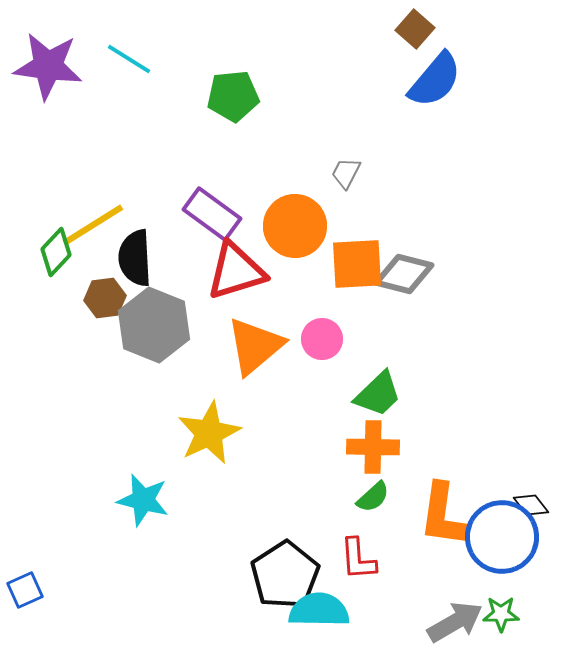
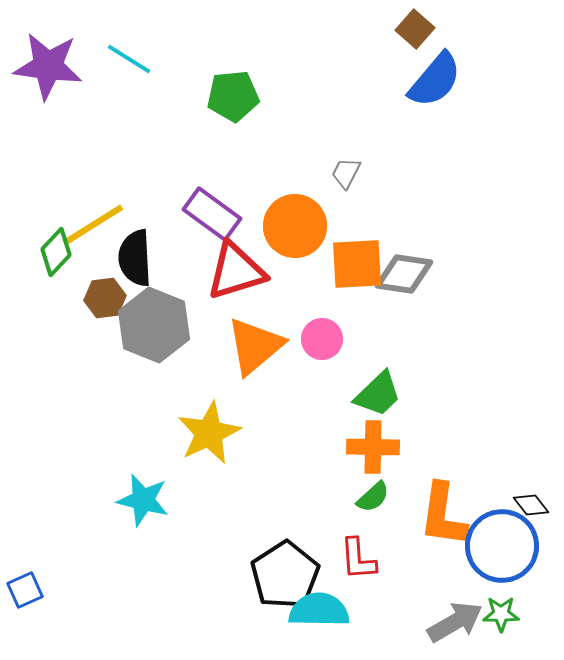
gray diamond: rotated 6 degrees counterclockwise
blue circle: moved 9 px down
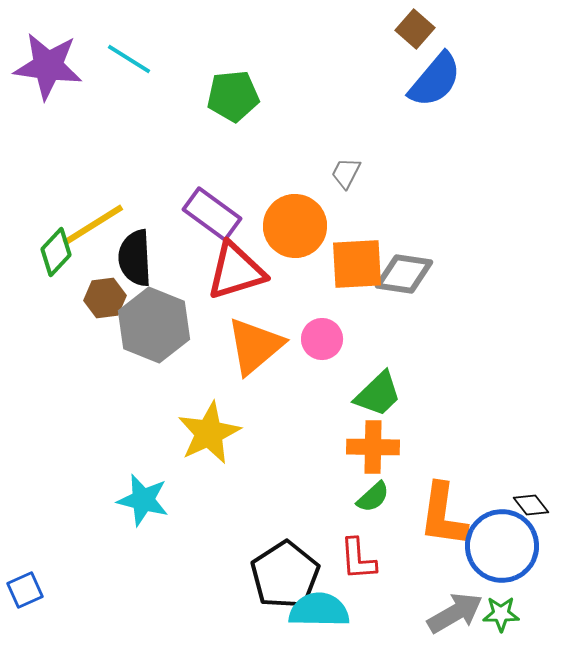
gray arrow: moved 9 px up
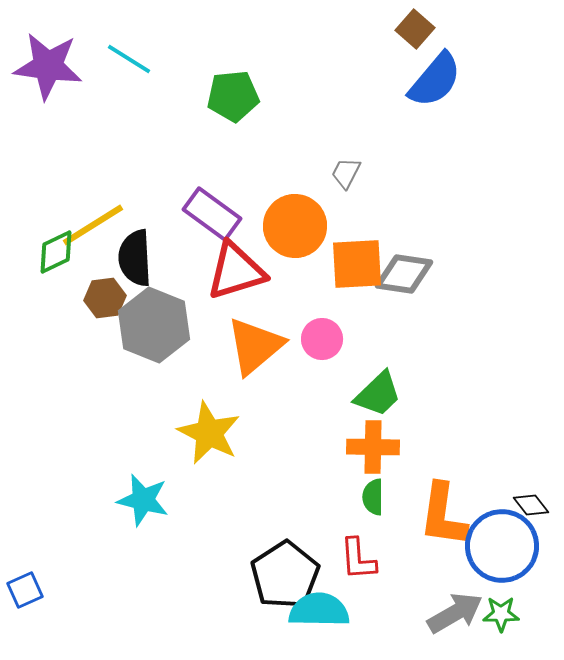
green diamond: rotated 21 degrees clockwise
yellow star: rotated 20 degrees counterclockwise
green semicircle: rotated 132 degrees clockwise
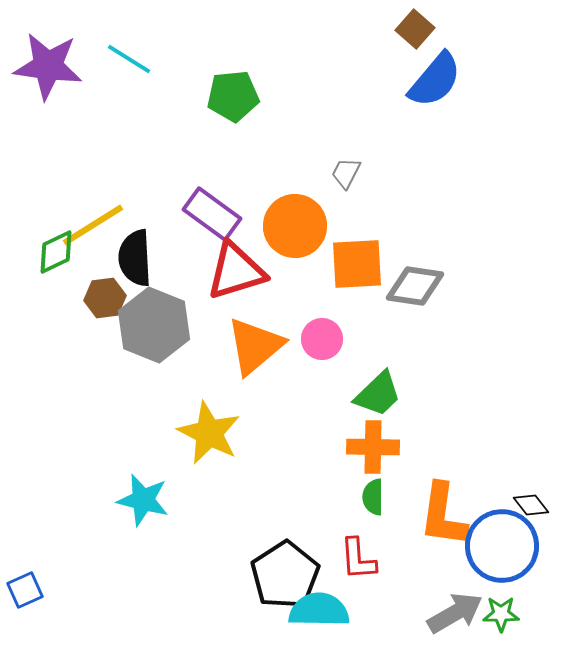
gray diamond: moved 11 px right, 12 px down
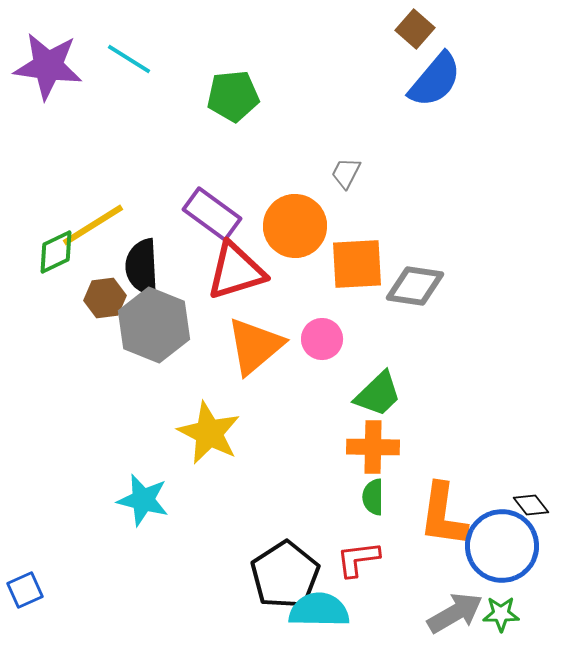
black semicircle: moved 7 px right, 9 px down
red L-shape: rotated 87 degrees clockwise
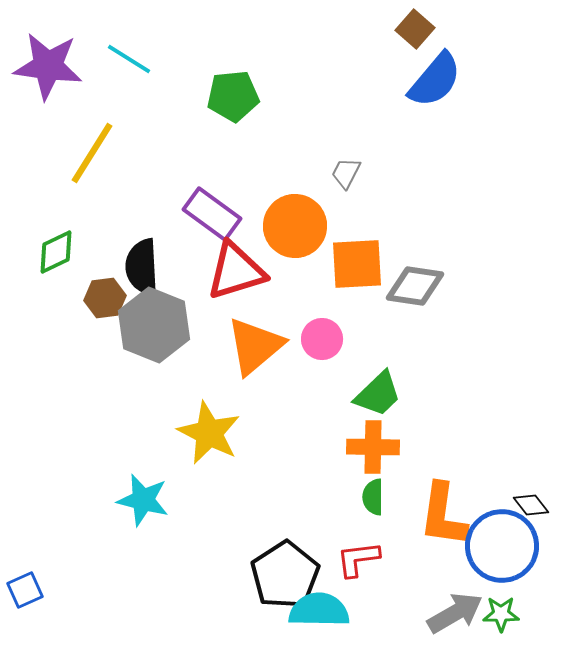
yellow line: moved 1 px left, 72 px up; rotated 26 degrees counterclockwise
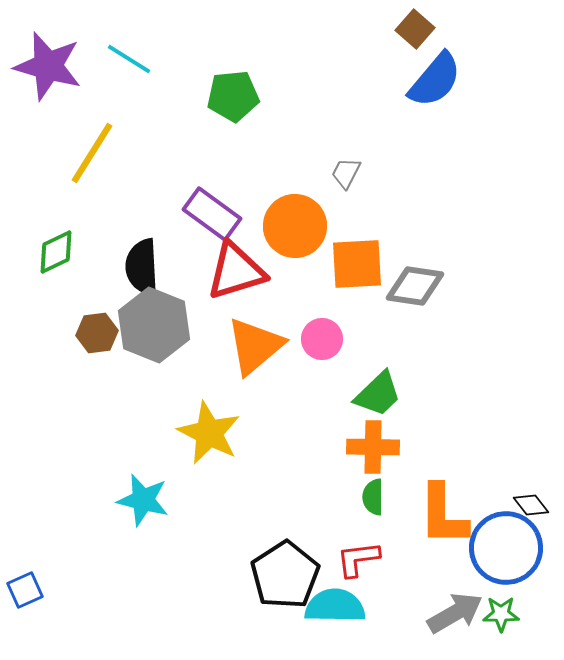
purple star: rotated 8 degrees clockwise
brown hexagon: moved 8 px left, 35 px down
orange L-shape: rotated 8 degrees counterclockwise
blue circle: moved 4 px right, 2 px down
cyan semicircle: moved 16 px right, 4 px up
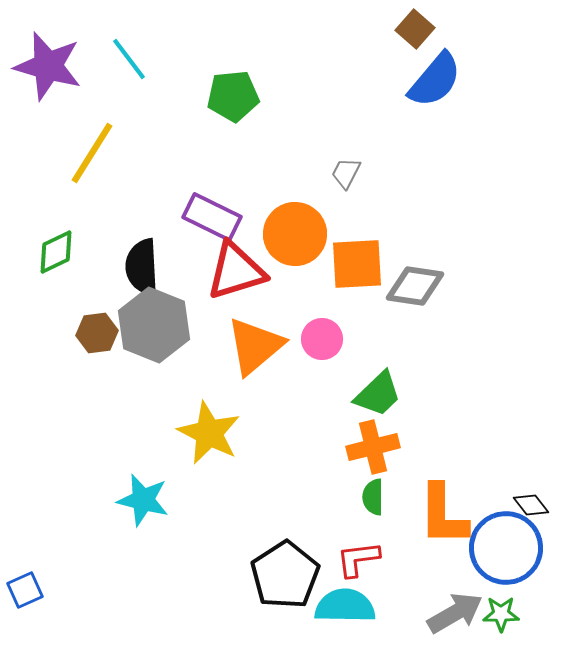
cyan line: rotated 21 degrees clockwise
purple rectangle: moved 3 px down; rotated 10 degrees counterclockwise
orange circle: moved 8 px down
orange cross: rotated 15 degrees counterclockwise
cyan semicircle: moved 10 px right
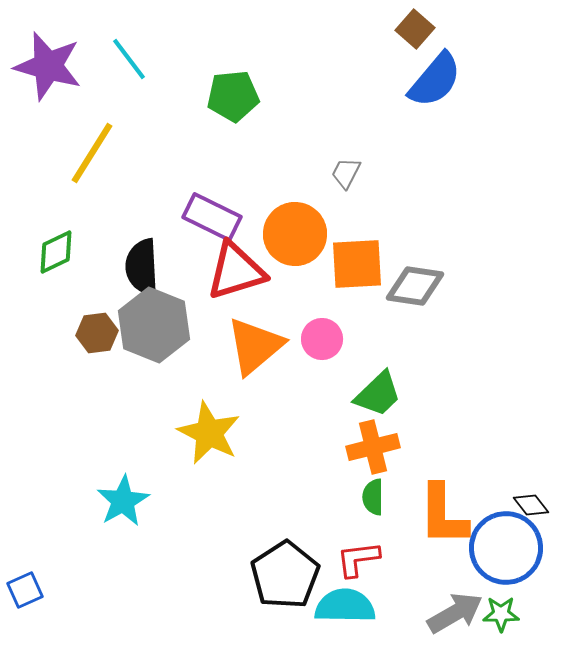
cyan star: moved 20 px left, 1 px down; rotated 28 degrees clockwise
